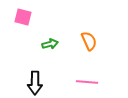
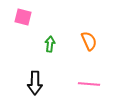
green arrow: rotated 70 degrees counterclockwise
pink line: moved 2 px right, 2 px down
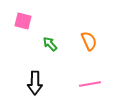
pink square: moved 4 px down
green arrow: rotated 49 degrees counterclockwise
pink line: moved 1 px right; rotated 15 degrees counterclockwise
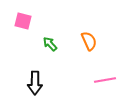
pink line: moved 15 px right, 4 px up
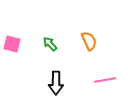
pink square: moved 11 px left, 23 px down
black arrow: moved 21 px right
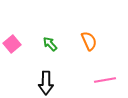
pink square: rotated 36 degrees clockwise
black arrow: moved 10 px left
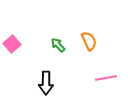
green arrow: moved 8 px right, 1 px down
pink line: moved 1 px right, 2 px up
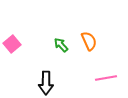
green arrow: moved 3 px right
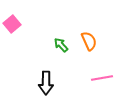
pink square: moved 20 px up
pink line: moved 4 px left
